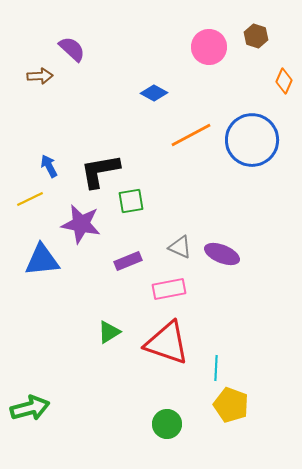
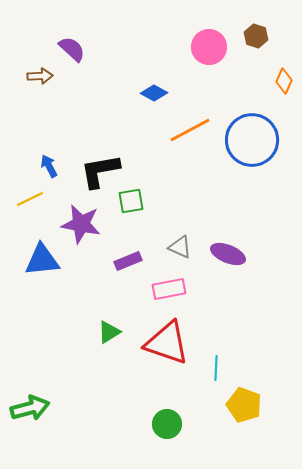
orange line: moved 1 px left, 5 px up
purple ellipse: moved 6 px right
yellow pentagon: moved 13 px right
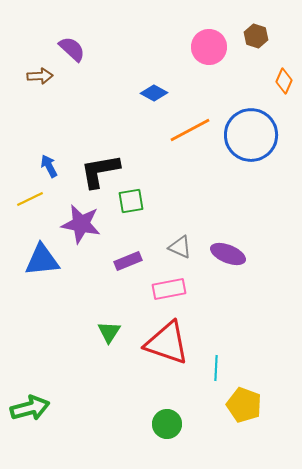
blue circle: moved 1 px left, 5 px up
green triangle: rotated 25 degrees counterclockwise
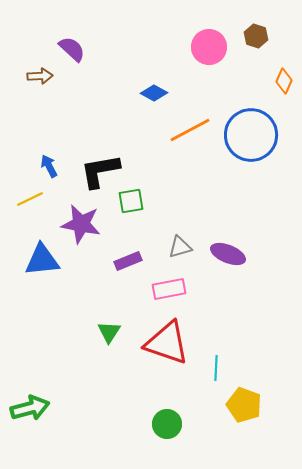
gray triangle: rotated 40 degrees counterclockwise
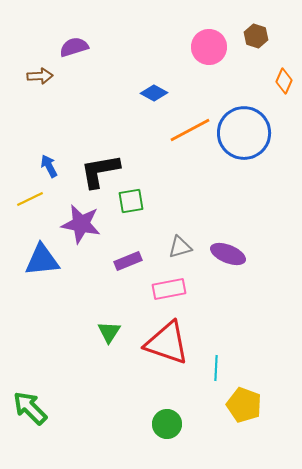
purple semicircle: moved 2 px right, 2 px up; rotated 60 degrees counterclockwise
blue circle: moved 7 px left, 2 px up
green arrow: rotated 120 degrees counterclockwise
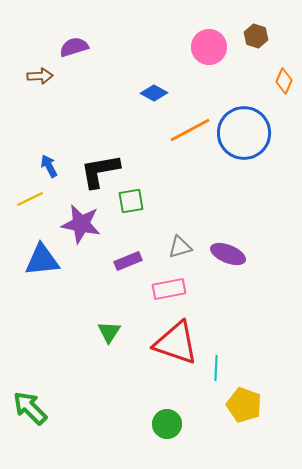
red triangle: moved 9 px right
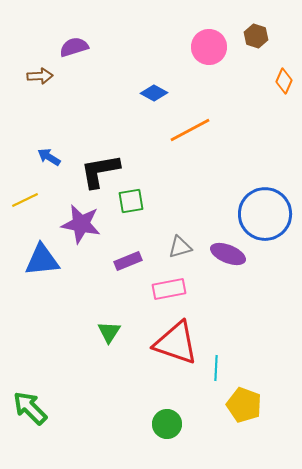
blue circle: moved 21 px right, 81 px down
blue arrow: moved 9 px up; rotated 30 degrees counterclockwise
yellow line: moved 5 px left, 1 px down
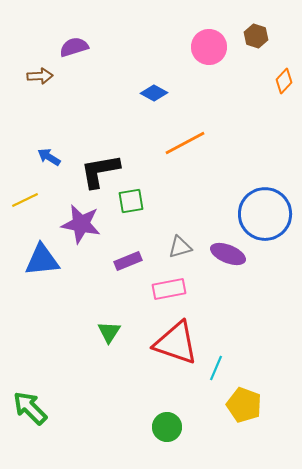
orange diamond: rotated 20 degrees clockwise
orange line: moved 5 px left, 13 px down
cyan line: rotated 20 degrees clockwise
green circle: moved 3 px down
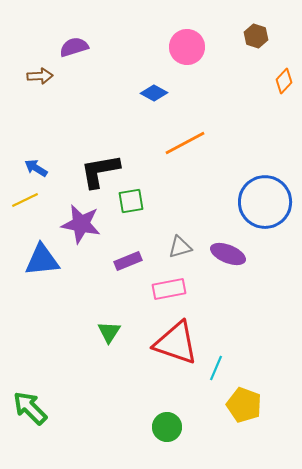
pink circle: moved 22 px left
blue arrow: moved 13 px left, 11 px down
blue circle: moved 12 px up
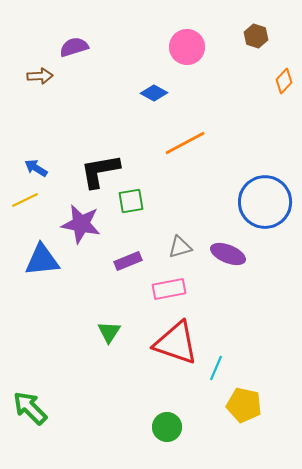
yellow pentagon: rotated 8 degrees counterclockwise
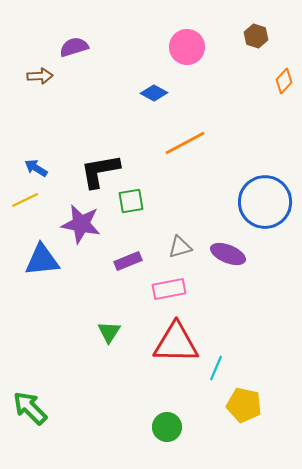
red triangle: rotated 18 degrees counterclockwise
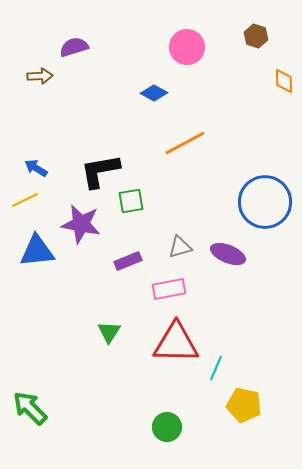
orange diamond: rotated 45 degrees counterclockwise
blue triangle: moved 5 px left, 9 px up
